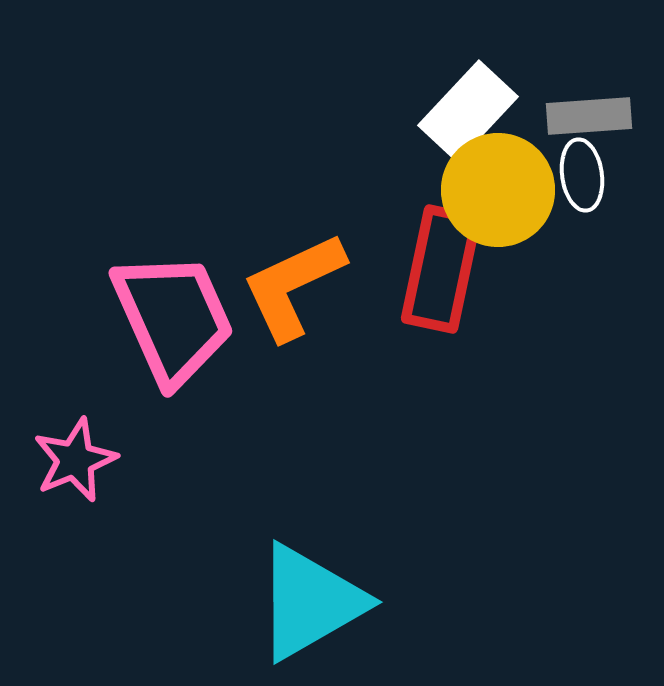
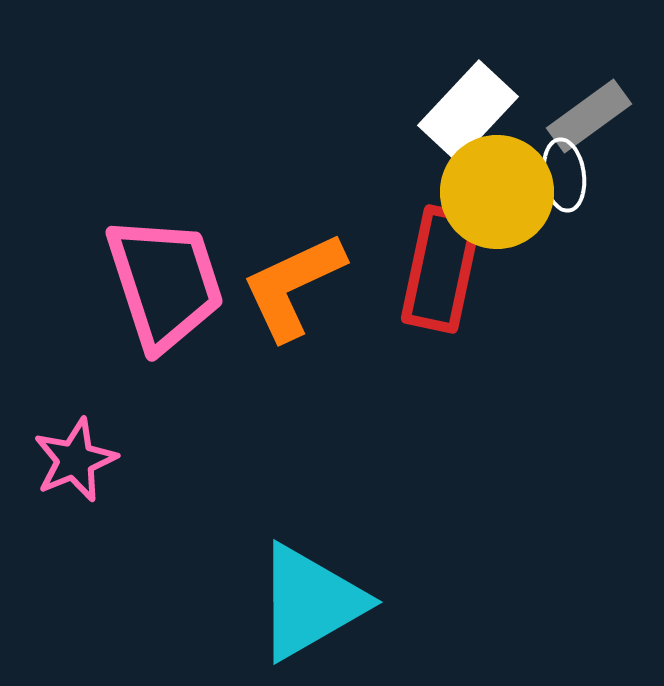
gray rectangle: rotated 32 degrees counterclockwise
white ellipse: moved 18 px left
yellow circle: moved 1 px left, 2 px down
pink trapezoid: moved 8 px left, 35 px up; rotated 6 degrees clockwise
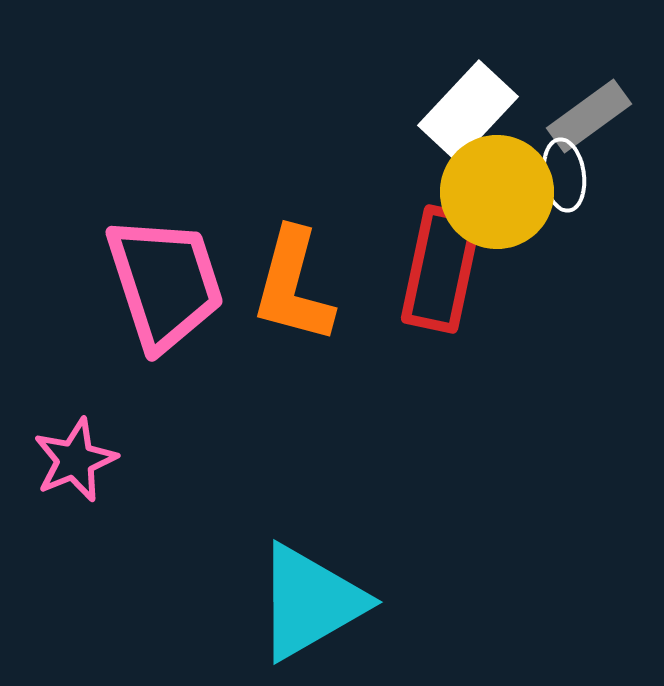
orange L-shape: rotated 50 degrees counterclockwise
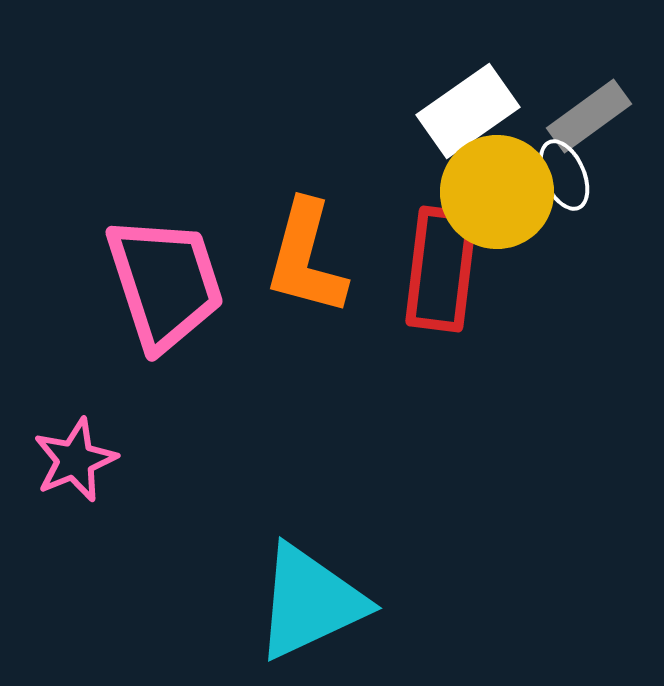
white rectangle: rotated 12 degrees clockwise
white ellipse: rotated 16 degrees counterclockwise
red rectangle: rotated 5 degrees counterclockwise
orange L-shape: moved 13 px right, 28 px up
cyan triangle: rotated 5 degrees clockwise
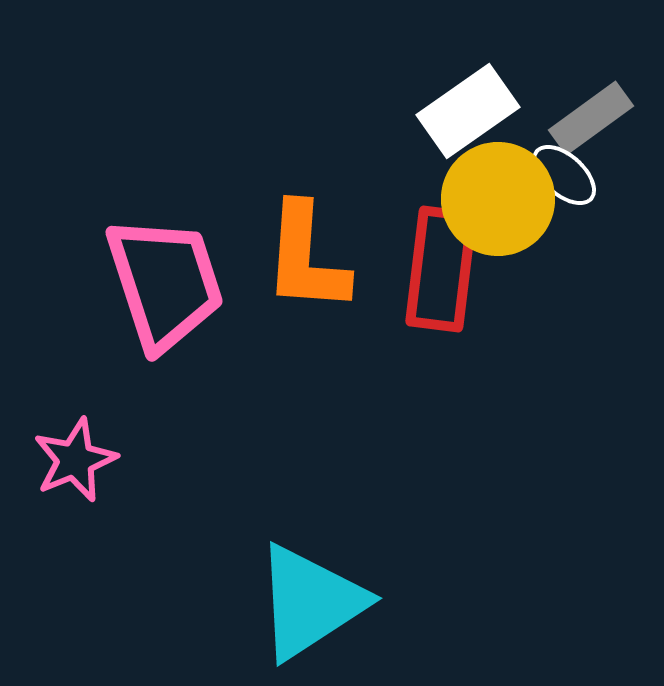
gray rectangle: moved 2 px right, 2 px down
white ellipse: rotated 24 degrees counterclockwise
yellow circle: moved 1 px right, 7 px down
orange L-shape: rotated 11 degrees counterclockwise
cyan triangle: rotated 8 degrees counterclockwise
